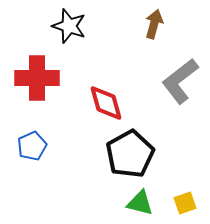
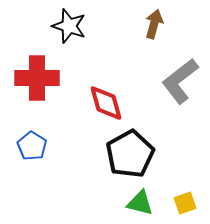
blue pentagon: rotated 16 degrees counterclockwise
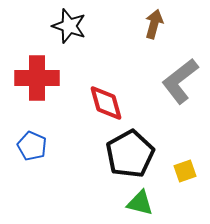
blue pentagon: rotated 8 degrees counterclockwise
yellow square: moved 32 px up
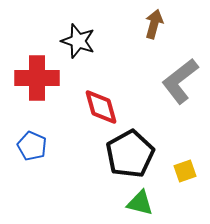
black star: moved 9 px right, 15 px down
red diamond: moved 5 px left, 4 px down
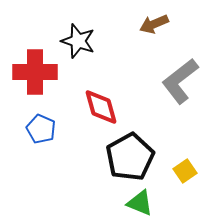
brown arrow: rotated 128 degrees counterclockwise
red cross: moved 2 px left, 6 px up
blue pentagon: moved 9 px right, 17 px up
black pentagon: moved 3 px down
yellow square: rotated 15 degrees counterclockwise
green triangle: rotated 8 degrees clockwise
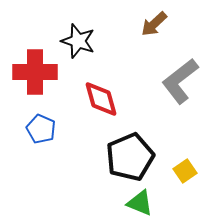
brown arrow: rotated 20 degrees counterclockwise
red diamond: moved 8 px up
black pentagon: rotated 6 degrees clockwise
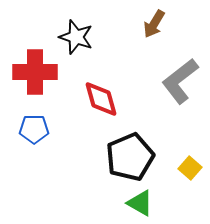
brown arrow: rotated 16 degrees counterclockwise
black star: moved 2 px left, 4 px up
blue pentagon: moved 7 px left; rotated 24 degrees counterclockwise
yellow square: moved 5 px right, 3 px up; rotated 15 degrees counterclockwise
green triangle: rotated 8 degrees clockwise
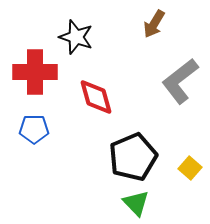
red diamond: moved 5 px left, 2 px up
black pentagon: moved 3 px right
green triangle: moved 4 px left; rotated 16 degrees clockwise
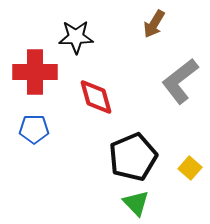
black star: rotated 20 degrees counterclockwise
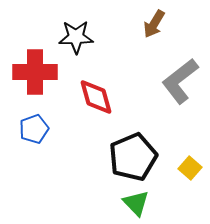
blue pentagon: rotated 20 degrees counterclockwise
